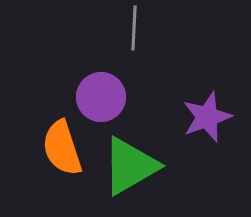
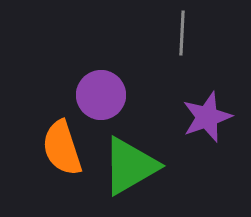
gray line: moved 48 px right, 5 px down
purple circle: moved 2 px up
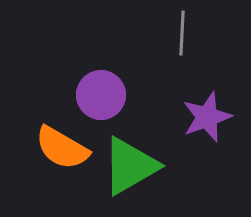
orange semicircle: rotated 42 degrees counterclockwise
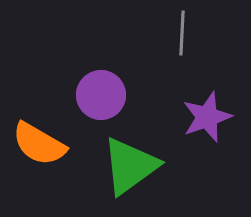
orange semicircle: moved 23 px left, 4 px up
green triangle: rotated 6 degrees counterclockwise
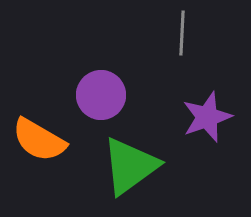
orange semicircle: moved 4 px up
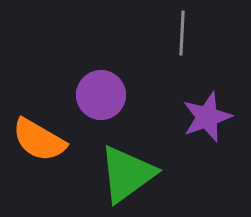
green triangle: moved 3 px left, 8 px down
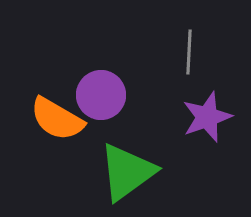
gray line: moved 7 px right, 19 px down
orange semicircle: moved 18 px right, 21 px up
green triangle: moved 2 px up
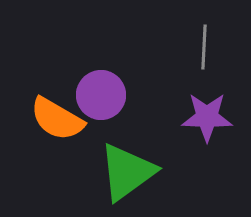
gray line: moved 15 px right, 5 px up
purple star: rotated 21 degrees clockwise
